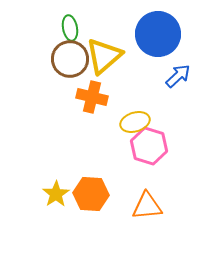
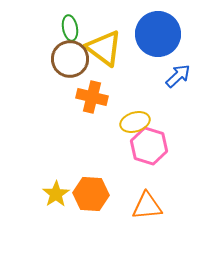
yellow triangle: moved 8 px up; rotated 42 degrees counterclockwise
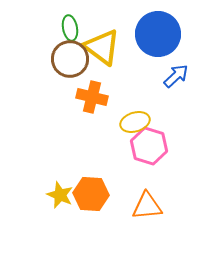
yellow triangle: moved 2 px left, 1 px up
blue arrow: moved 2 px left
yellow star: moved 4 px right, 1 px down; rotated 16 degrees counterclockwise
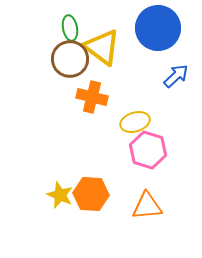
blue circle: moved 6 px up
pink hexagon: moved 1 px left, 4 px down
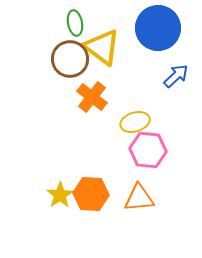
green ellipse: moved 5 px right, 5 px up
orange cross: rotated 24 degrees clockwise
pink hexagon: rotated 12 degrees counterclockwise
yellow star: rotated 16 degrees clockwise
orange triangle: moved 8 px left, 8 px up
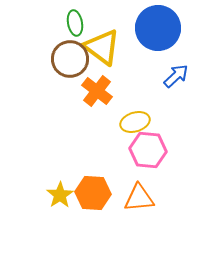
orange cross: moved 5 px right, 6 px up
orange hexagon: moved 2 px right, 1 px up
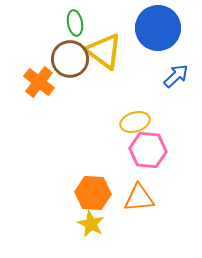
yellow triangle: moved 2 px right, 4 px down
orange cross: moved 58 px left, 9 px up
yellow star: moved 31 px right, 29 px down; rotated 12 degrees counterclockwise
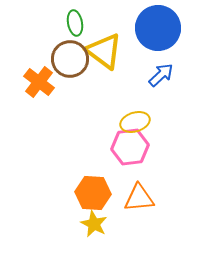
blue arrow: moved 15 px left, 1 px up
pink hexagon: moved 18 px left, 3 px up; rotated 12 degrees counterclockwise
yellow star: moved 3 px right
